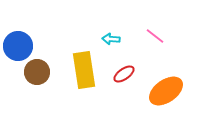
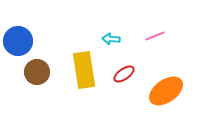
pink line: rotated 60 degrees counterclockwise
blue circle: moved 5 px up
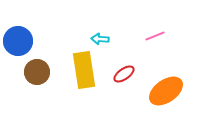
cyan arrow: moved 11 px left
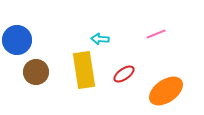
pink line: moved 1 px right, 2 px up
blue circle: moved 1 px left, 1 px up
brown circle: moved 1 px left
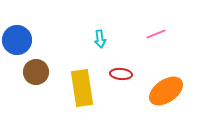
cyan arrow: rotated 102 degrees counterclockwise
yellow rectangle: moved 2 px left, 18 px down
red ellipse: moved 3 px left; rotated 40 degrees clockwise
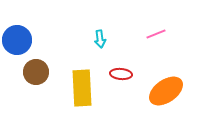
yellow rectangle: rotated 6 degrees clockwise
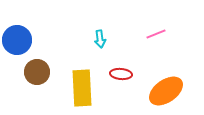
brown circle: moved 1 px right
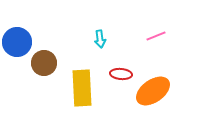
pink line: moved 2 px down
blue circle: moved 2 px down
brown circle: moved 7 px right, 9 px up
orange ellipse: moved 13 px left
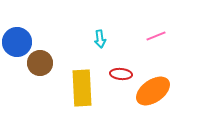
brown circle: moved 4 px left
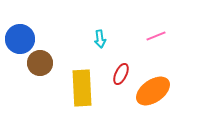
blue circle: moved 3 px right, 3 px up
red ellipse: rotated 70 degrees counterclockwise
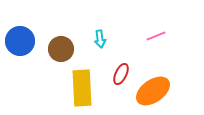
blue circle: moved 2 px down
brown circle: moved 21 px right, 14 px up
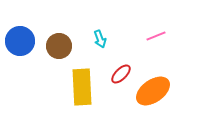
cyan arrow: rotated 12 degrees counterclockwise
brown circle: moved 2 px left, 3 px up
red ellipse: rotated 20 degrees clockwise
yellow rectangle: moved 1 px up
